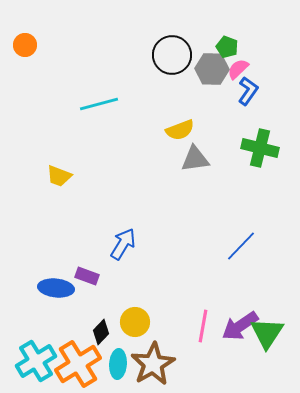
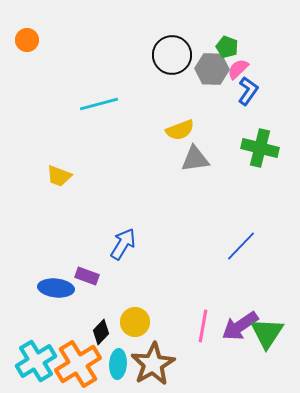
orange circle: moved 2 px right, 5 px up
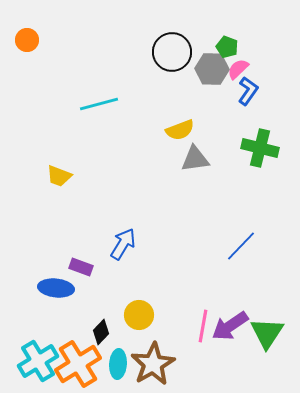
black circle: moved 3 px up
purple rectangle: moved 6 px left, 9 px up
yellow circle: moved 4 px right, 7 px up
purple arrow: moved 10 px left
cyan cross: moved 2 px right
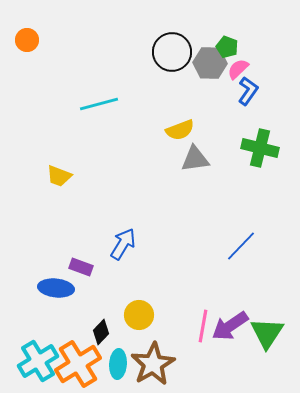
gray hexagon: moved 2 px left, 6 px up
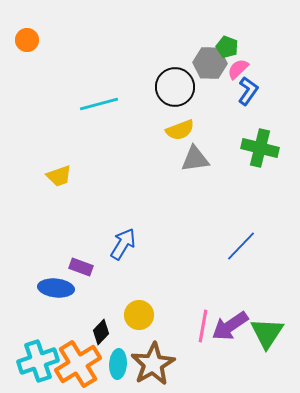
black circle: moved 3 px right, 35 px down
yellow trapezoid: rotated 40 degrees counterclockwise
cyan cross: rotated 12 degrees clockwise
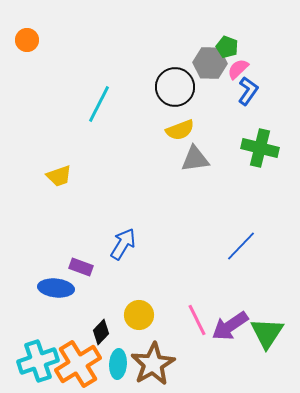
cyan line: rotated 48 degrees counterclockwise
pink line: moved 6 px left, 6 px up; rotated 36 degrees counterclockwise
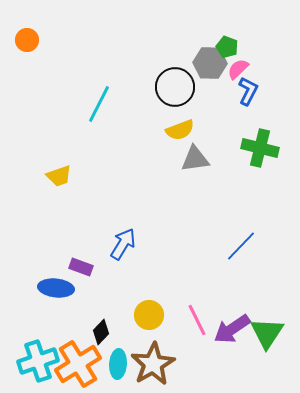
blue L-shape: rotated 8 degrees counterclockwise
yellow circle: moved 10 px right
purple arrow: moved 2 px right, 3 px down
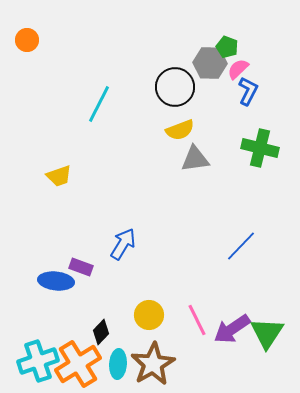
blue ellipse: moved 7 px up
